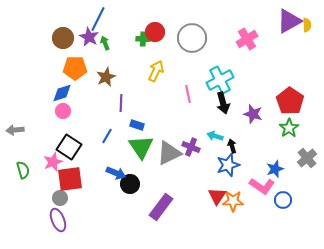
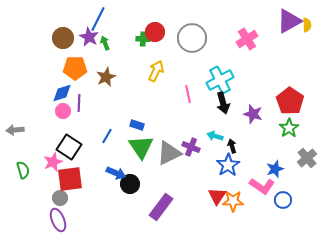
purple line at (121, 103): moved 42 px left
blue star at (228, 165): rotated 15 degrees counterclockwise
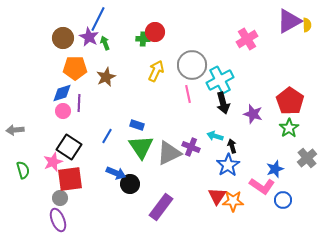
gray circle at (192, 38): moved 27 px down
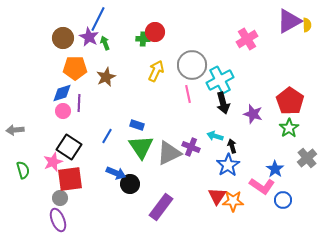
blue star at (275, 169): rotated 18 degrees counterclockwise
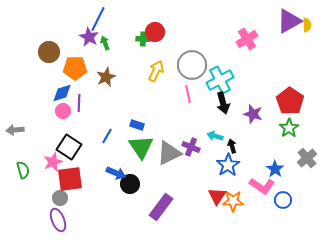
brown circle at (63, 38): moved 14 px left, 14 px down
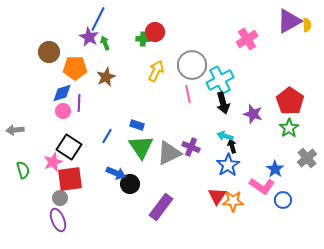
cyan arrow at (215, 136): moved 10 px right
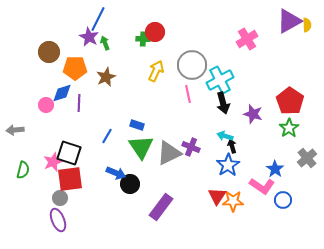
pink circle at (63, 111): moved 17 px left, 6 px up
black square at (69, 147): moved 6 px down; rotated 15 degrees counterclockwise
green semicircle at (23, 170): rotated 30 degrees clockwise
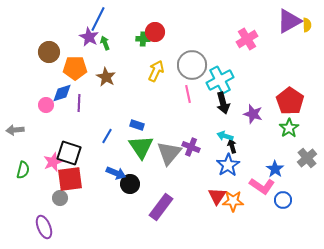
brown star at (106, 77): rotated 18 degrees counterclockwise
gray triangle at (169, 153): rotated 24 degrees counterclockwise
purple ellipse at (58, 220): moved 14 px left, 7 px down
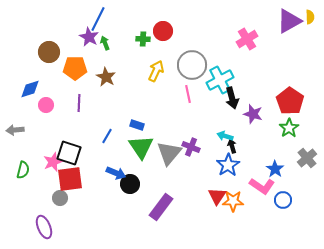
yellow semicircle at (307, 25): moved 3 px right, 8 px up
red circle at (155, 32): moved 8 px right, 1 px up
blue diamond at (62, 93): moved 32 px left, 4 px up
black arrow at (223, 103): moved 9 px right, 5 px up
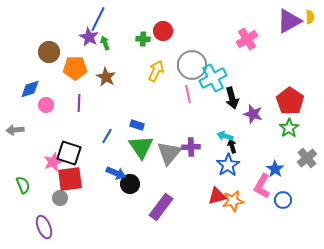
cyan cross at (220, 80): moved 7 px left, 2 px up
purple cross at (191, 147): rotated 24 degrees counterclockwise
green semicircle at (23, 170): moved 15 px down; rotated 36 degrees counterclockwise
pink L-shape at (262, 186): rotated 85 degrees clockwise
red triangle at (217, 196): rotated 42 degrees clockwise
orange star at (233, 201): rotated 10 degrees counterclockwise
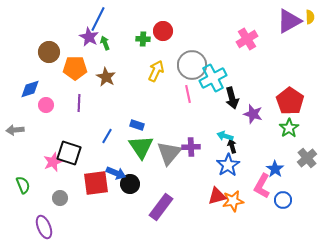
red square at (70, 179): moved 26 px right, 4 px down
